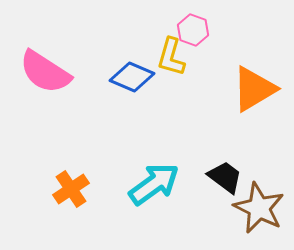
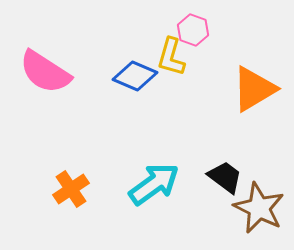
blue diamond: moved 3 px right, 1 px up
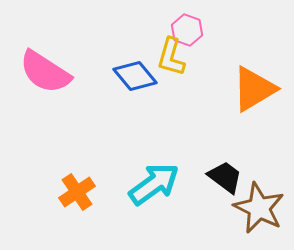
pink hexagon: moved 6 px left
blue diamond: rotated 27 degrees clockwise
orange cross: moved 6 px right, 3 px down
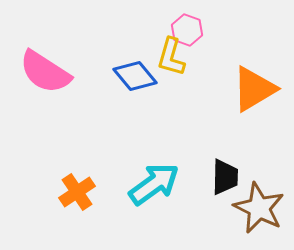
black trapezoid: rotated 54 degrees clockwise
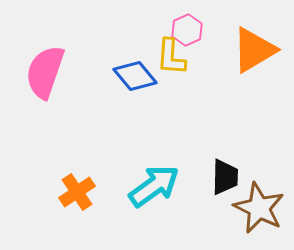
pink hexagon: rotated 16 degrees clockwise
yellow L-shape: rotated 12 degrees counterclockwise
pink semicircle: rotated 76 degrees clockwise
orange triangle: moved 39 px up
cyan arrow: moved 2 px down
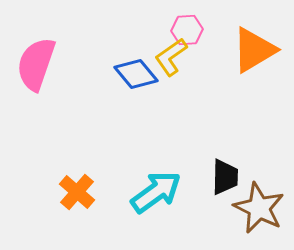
pink hexagon: rotated 20 degrees clockwise
yellow L-shape: rotated 51 degrees clockwise
pink semicircle: moved 9 px left, 8 px up
blue diamond: moved 1 px right, 2 px up
cyan arrow: moved 2 px right, 6 px down
orange cross: rotated 15 degrees counterclockwise
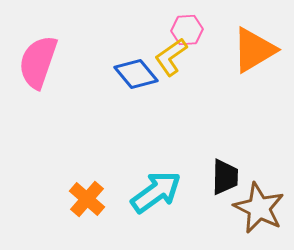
pink semicircle: moved 2 px right, 2 px up
orange cross: moved 10 px right, 7 px down
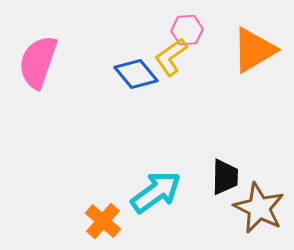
orange cross: moved 16 px right, 22 px down
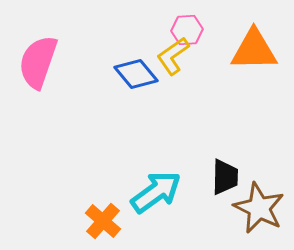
orange triangle: rotated 30 degrees clockwise
yellow L-shape: moved 2 px right, 1 px up
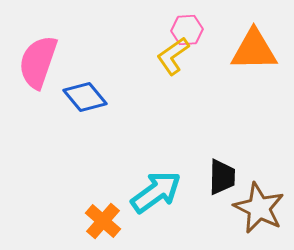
blue diamond: moved 51 px left, 23 px down
black trapezoid: moved 3 px left
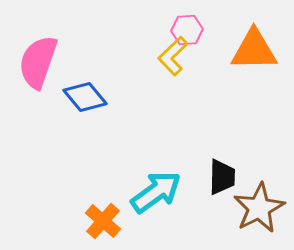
yellow L-shape: rotated 9 degrees counterclockwise
brown star: rotated 18 degrees clockwise
